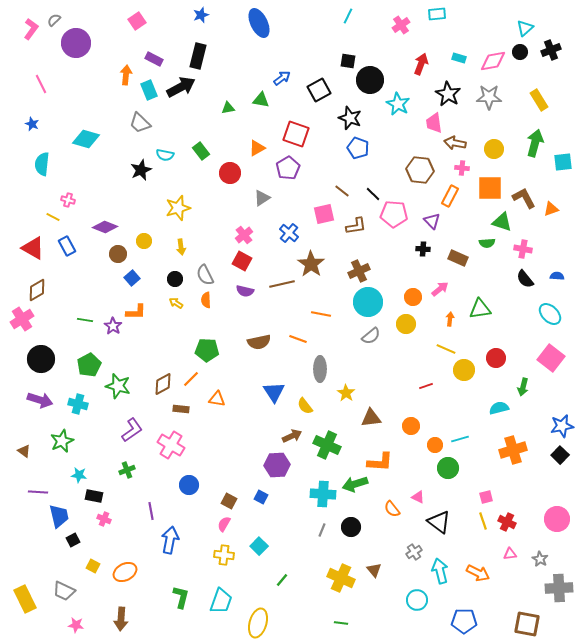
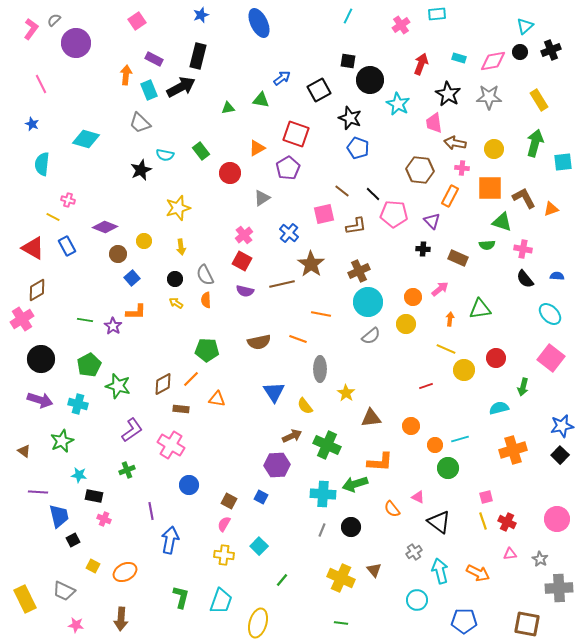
cyan triangle at (525, 28): moved 2 px up
green semicircle at (487, 243): moved 2 px down
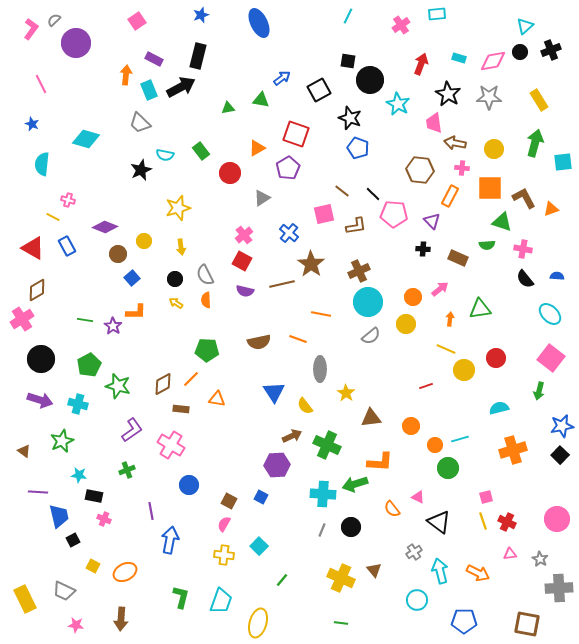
green arrow at (523, 387): moved 16 px right, 4 px down
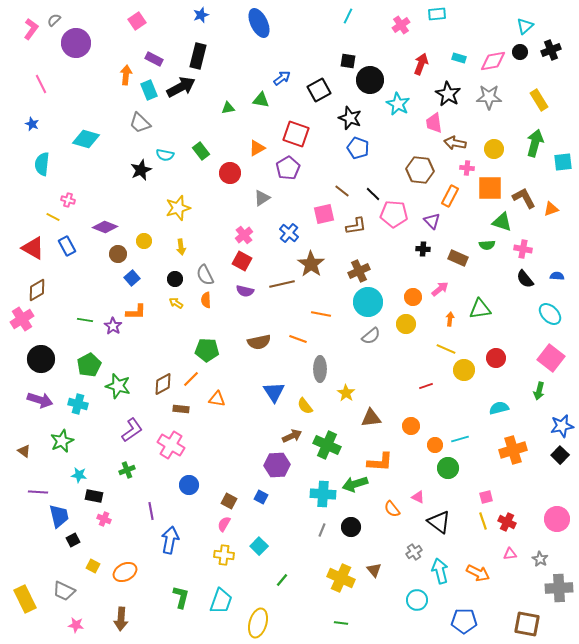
pink cross at (462, 168): moved 5 px right
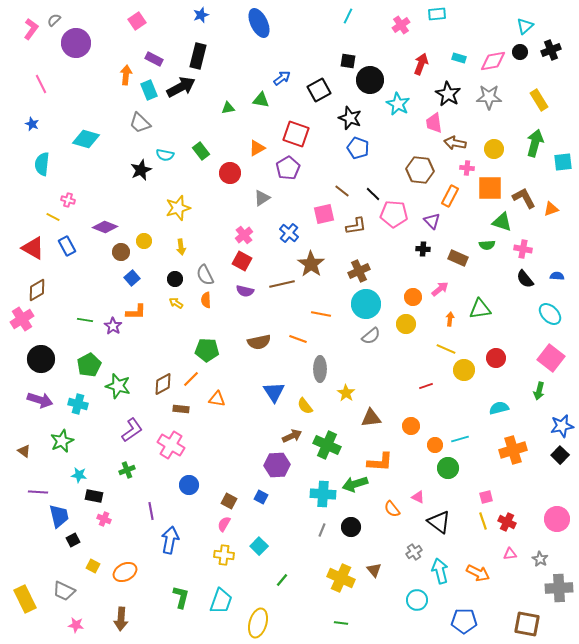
brown circle at (118, 254): moved 3 px right, 2 px up
cyan circle at (368, 302): moved 2 px left, 2 px down
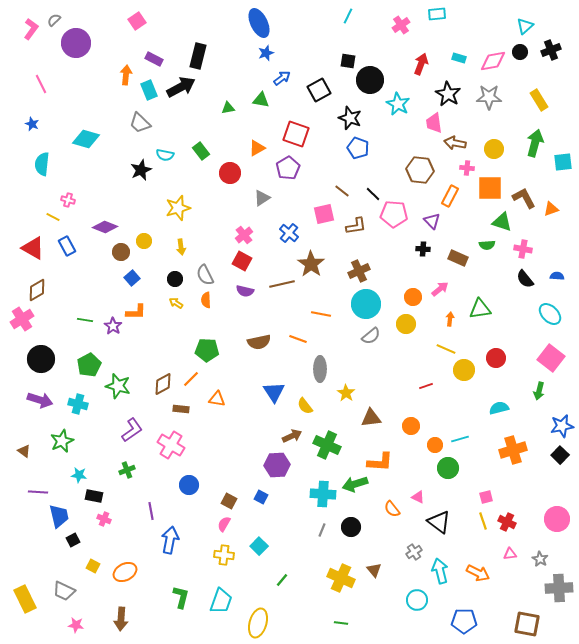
blue star at (201, 15): moved 65 px right, 38 px down
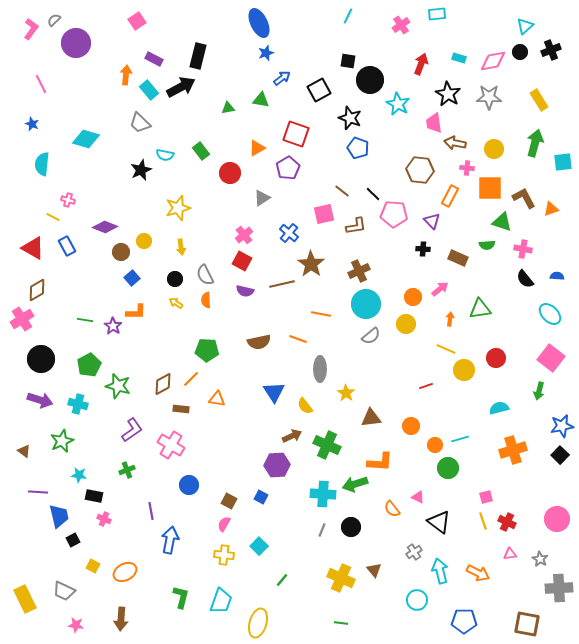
cyan rectangle at (149, 90): rotated 18 degrees counterclockwise
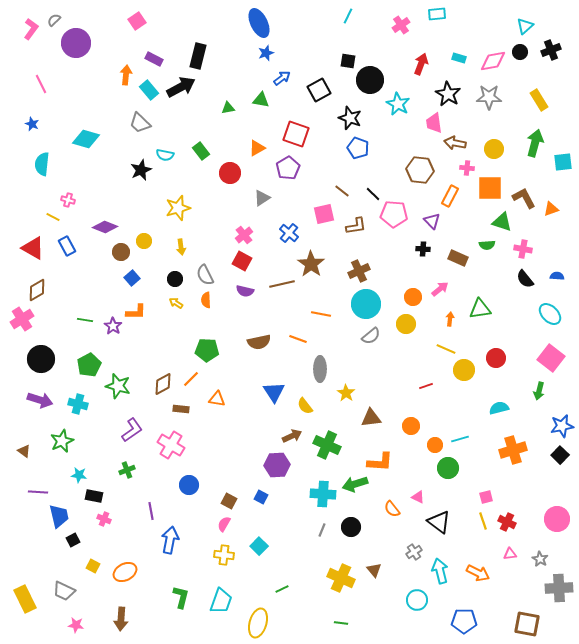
green line at (282, 580): moved 9 px down; rotated 24 degrees clockwise
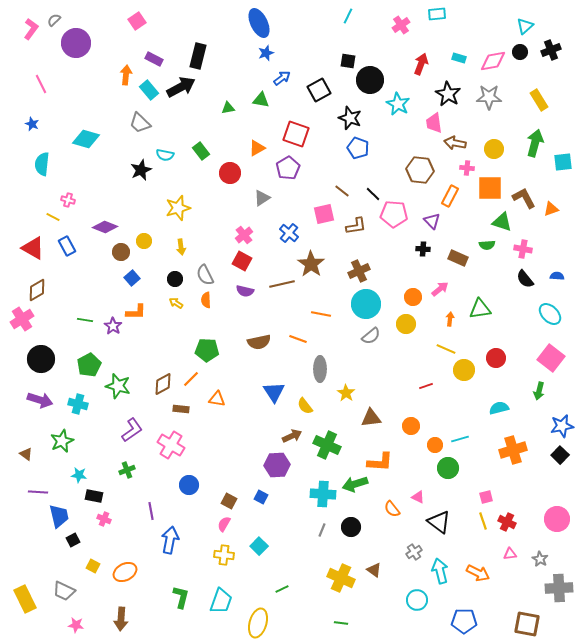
brown triangle at (24, 451): moved 2 px right, 3 px down
brown triangle at (374, 570): rotated 14 degrees counterclockwise
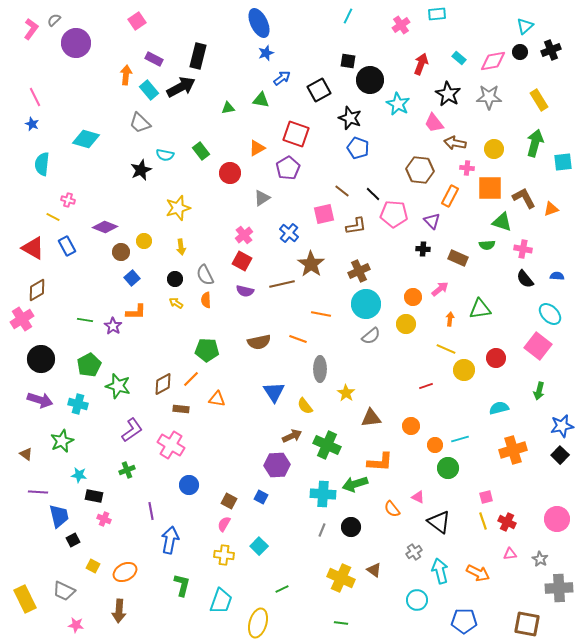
cyan rectangle at (459, 58): rotated 24 degrees clockwise
pink line at (41, 84): moved 6 px left, 13 px down
pink trapezoid at (434, 123): rotated 30 degrees counterclockwise
pink square at (551, 358): moved 13 px left, 12 px up
green L-shape at (181, 597): moved 1 px right, 12 px up
brown arrow at (121, 619): moved 2 px left, 8 px up
